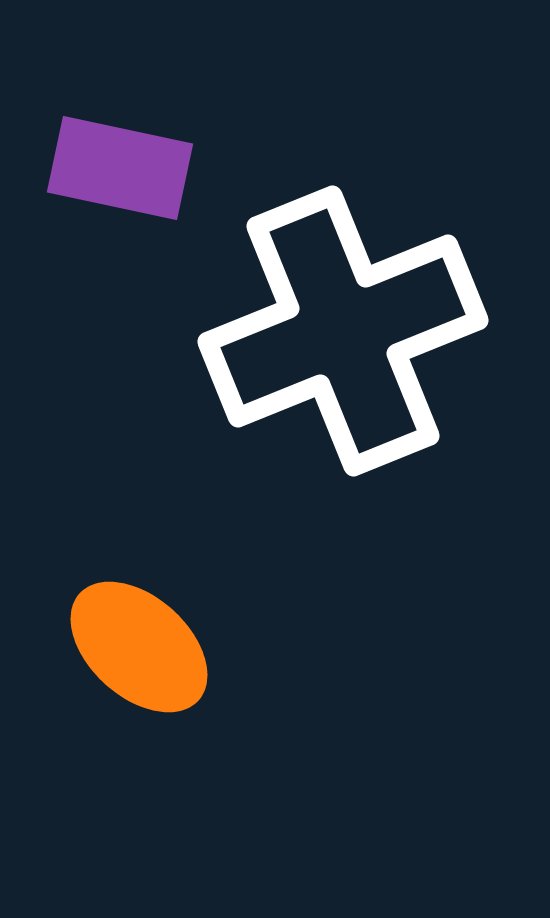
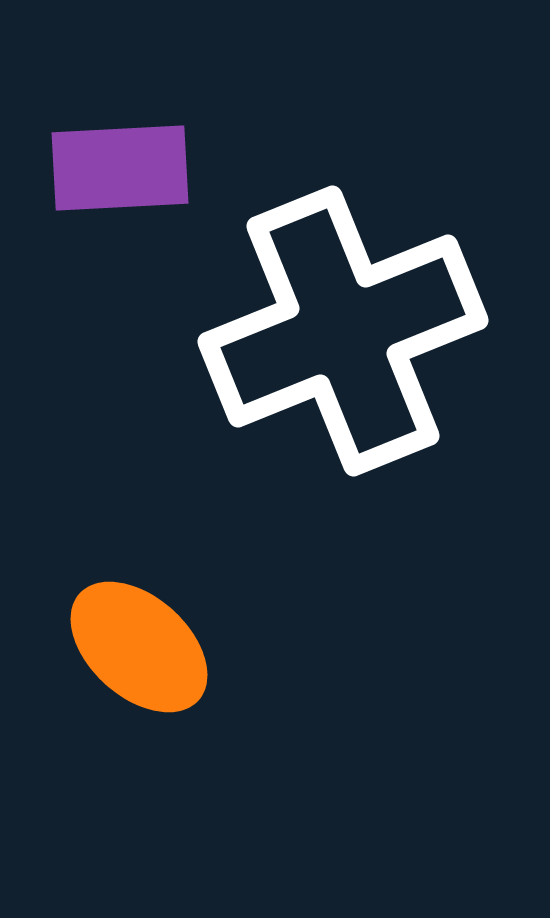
purple rectangle: rotated 15 degrees counterclockwise
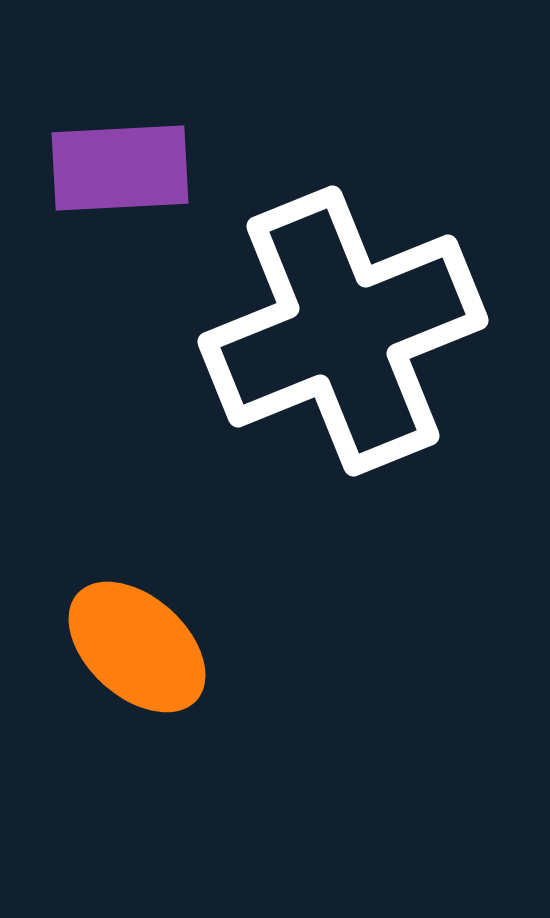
orange ellipse: moved 2 px left
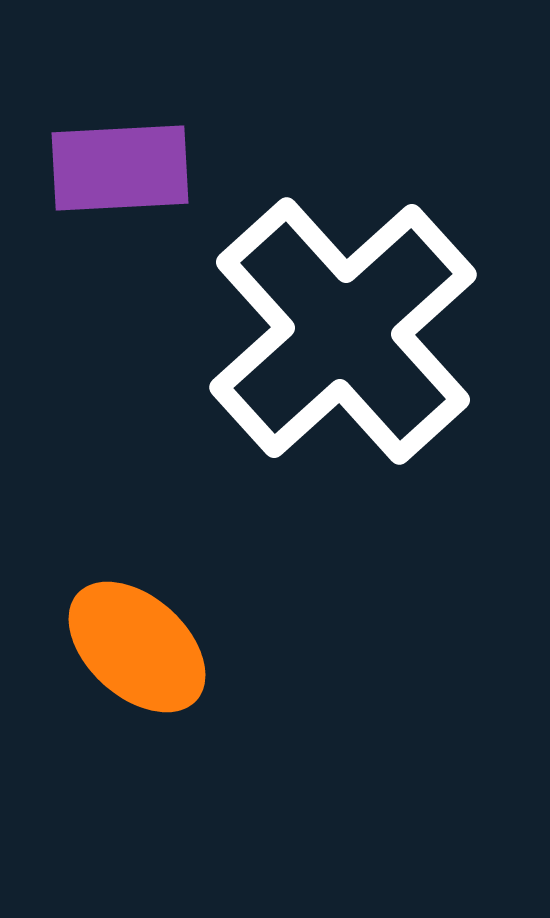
white cross: rotated 20 degrees counterclockwise
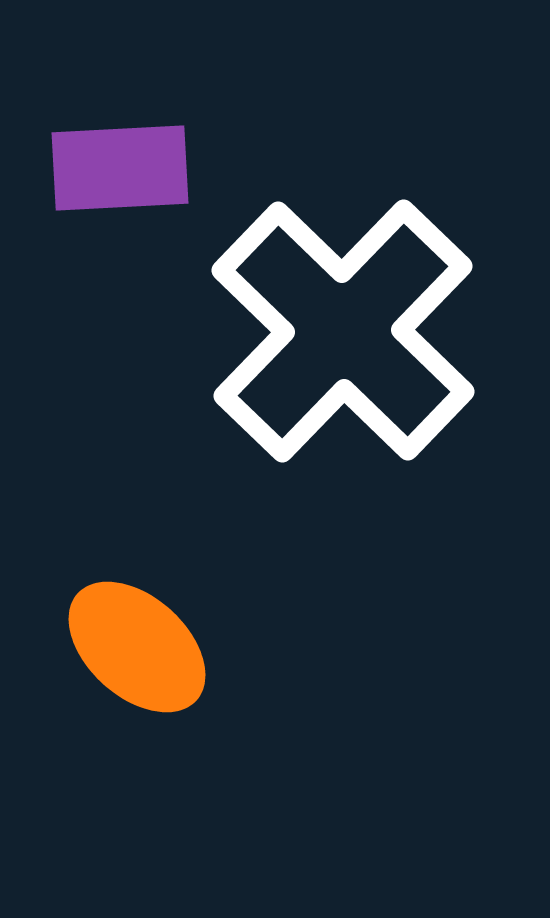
white cross: rotated 4 degrees counterclockwise
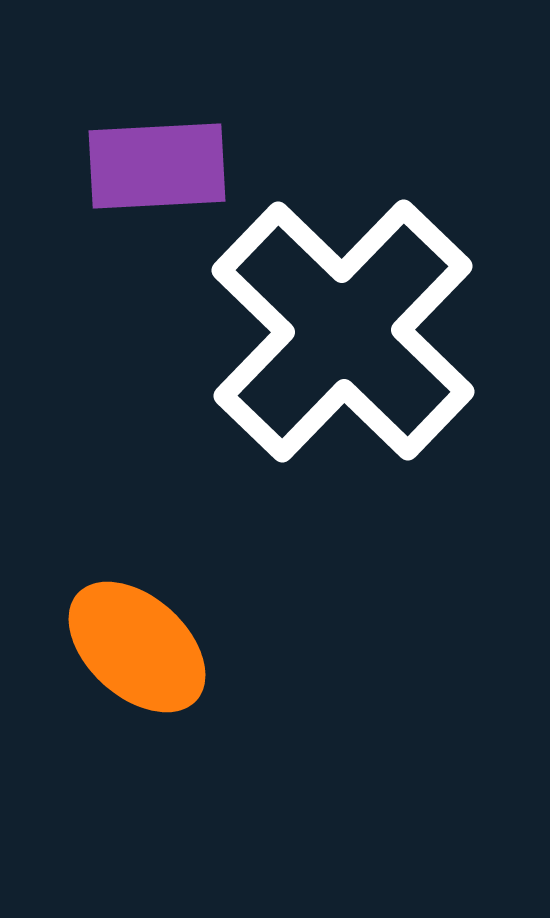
purple rectangle: moved 37 px right, 2 px up
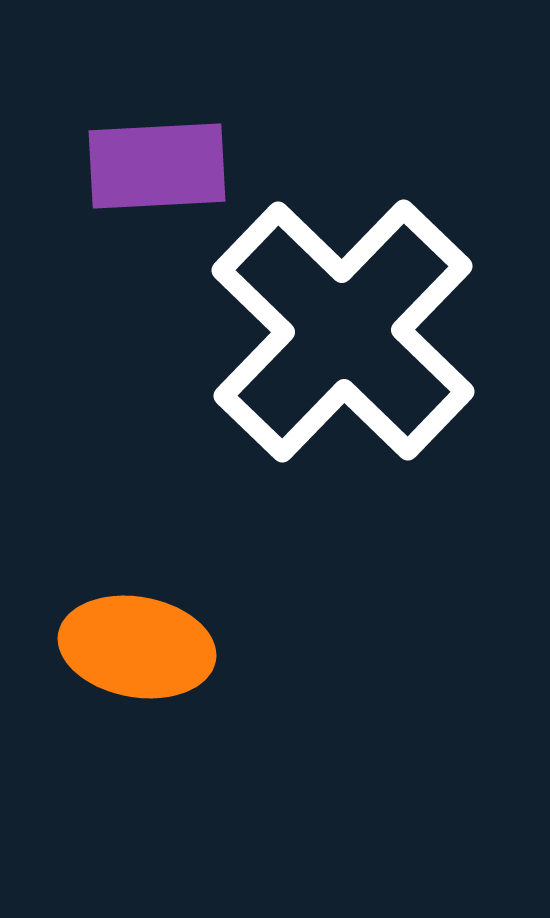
orange ellipse: rotated 32 degrees counterclockwise
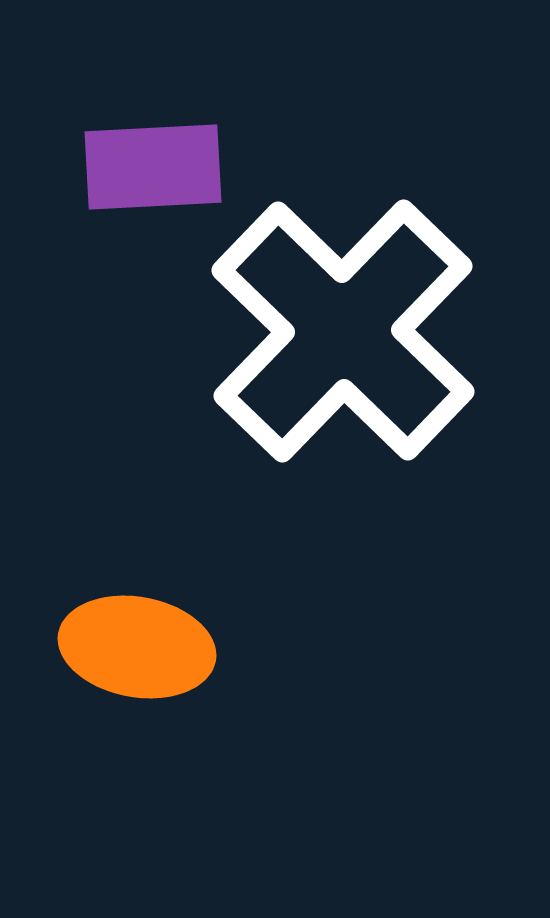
purple rectangle: moved 4 px left, 1 px down
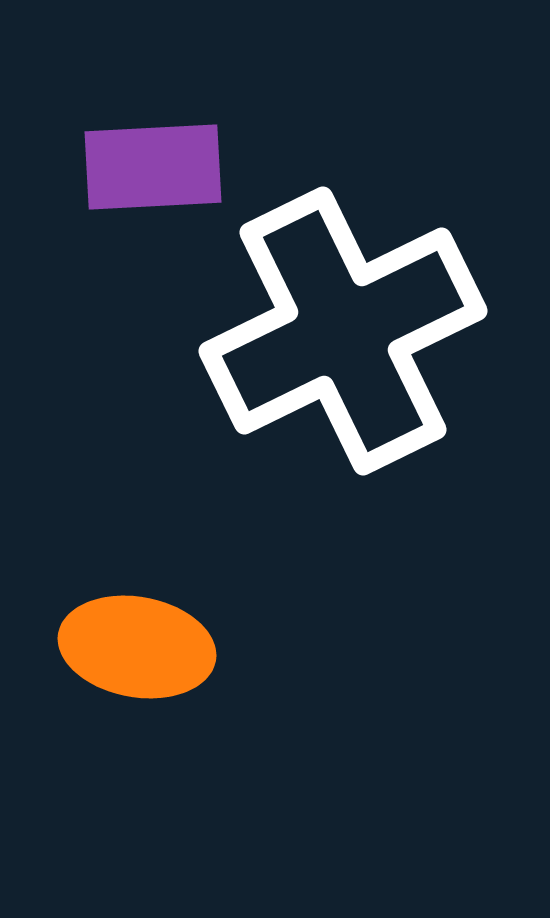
white cross: rotated 20 degrees clockwise
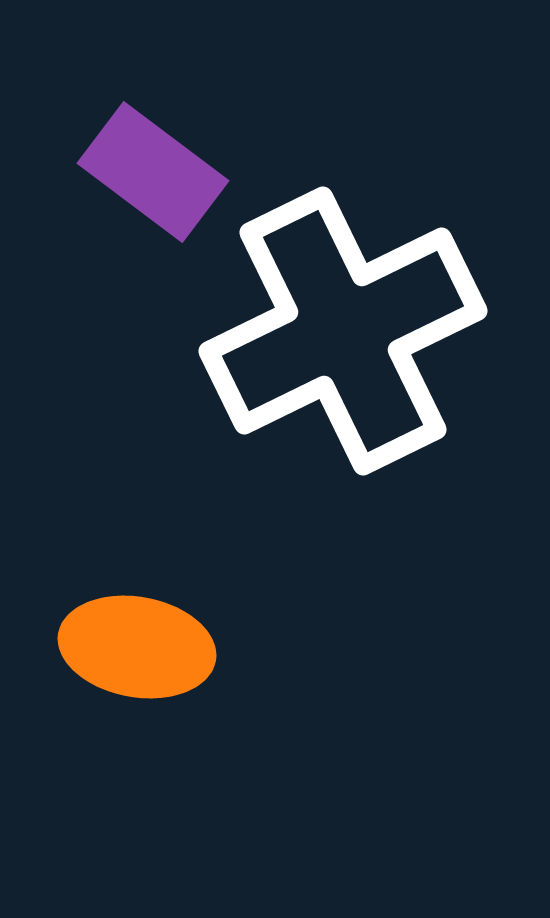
purple rectangle: moved 5 px down; rotated 40 degrees clockwise
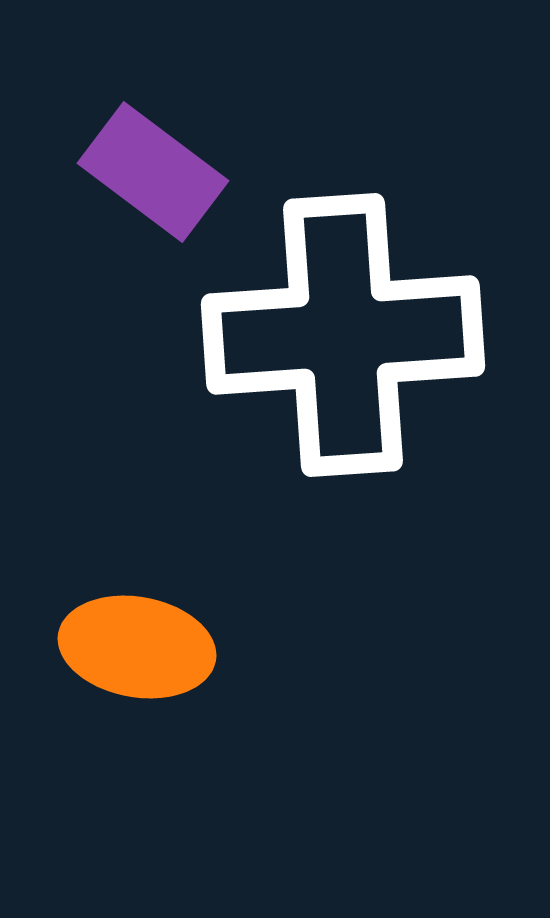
white cross: moved 4 px down; rotated 22 degrees clockwise
